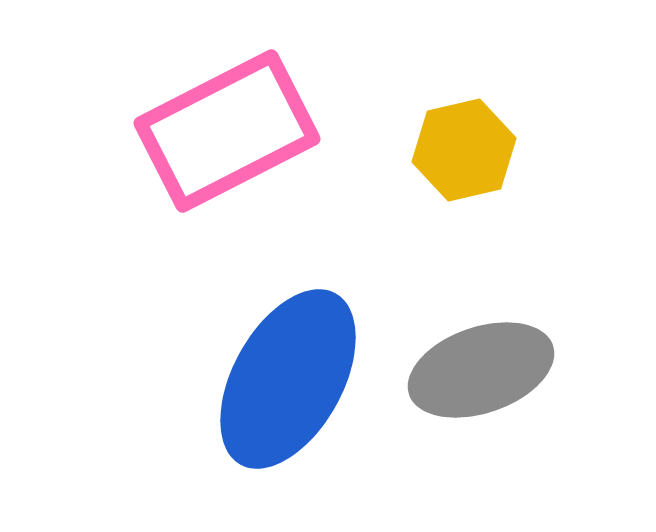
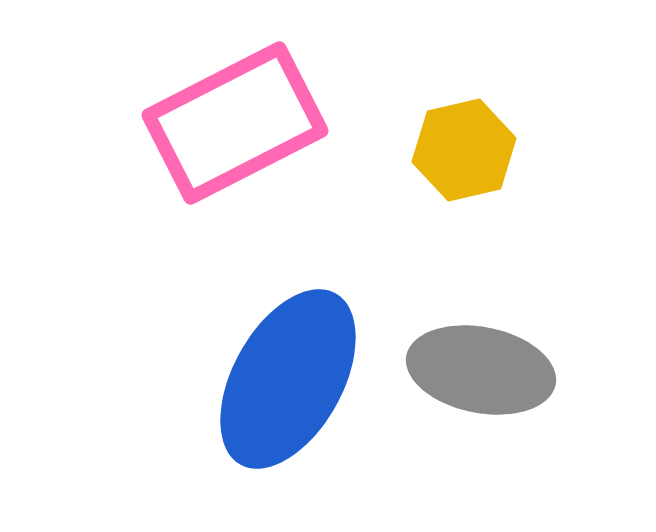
pink rectangle: moved 8 px right, 8 px up
gray ellipse: rotated 30 degrees clockwise
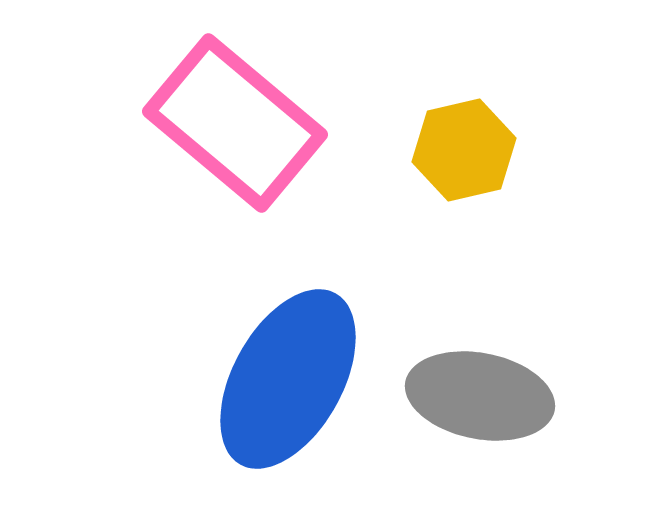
pink rectangle: rotated 67 degrees clockwise
gray ellipse: moved 1 px left, 26 px down
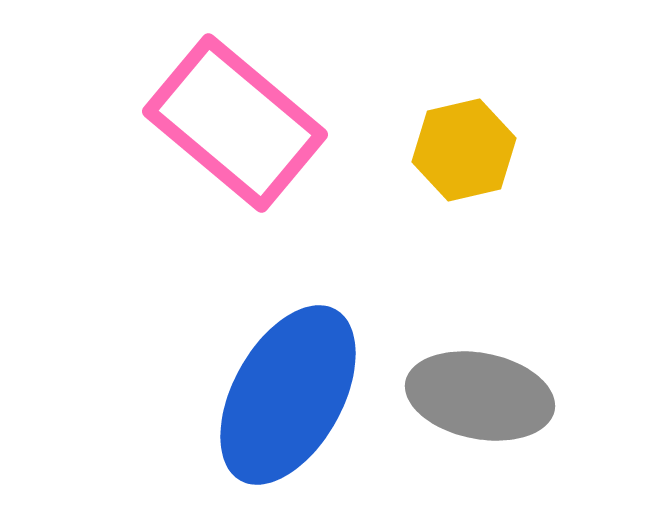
blue ellipse: moved 16 px down
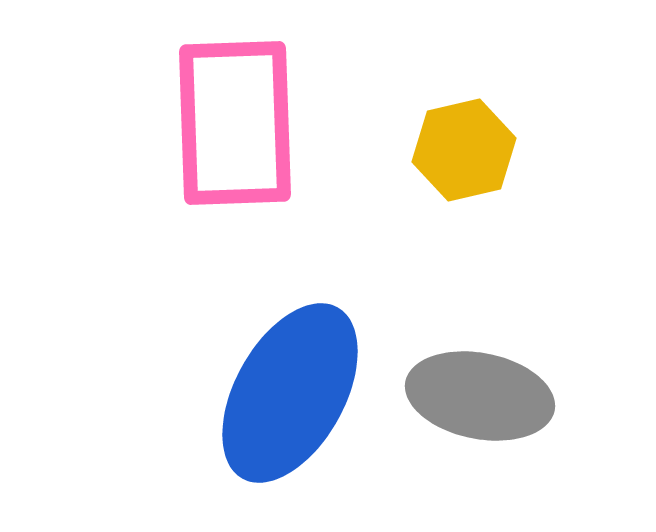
pink rectangle: rotated 48 degrees clockwise
blue ellipse: moved 2 px right, 2 px up
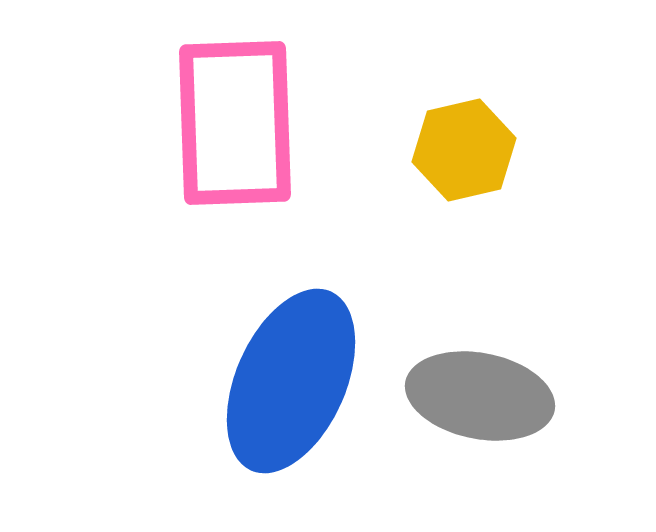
blue ellipse: moved 1 px right, 12 px up; rotated 5 degrees counterclockwise
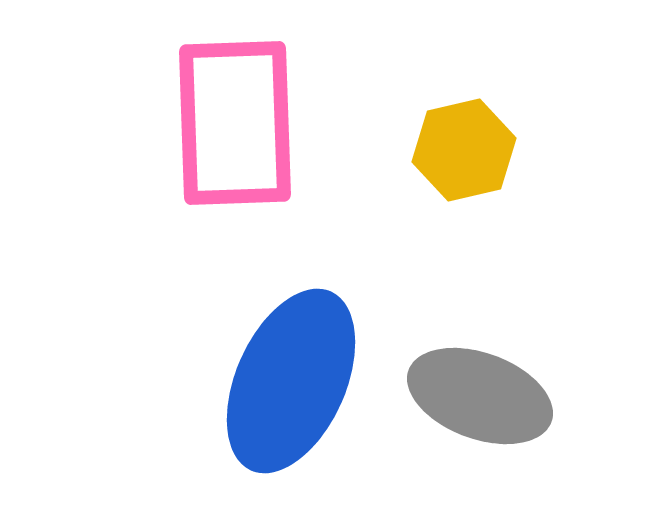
gray ellipse: rotated 9 degrees clockwise
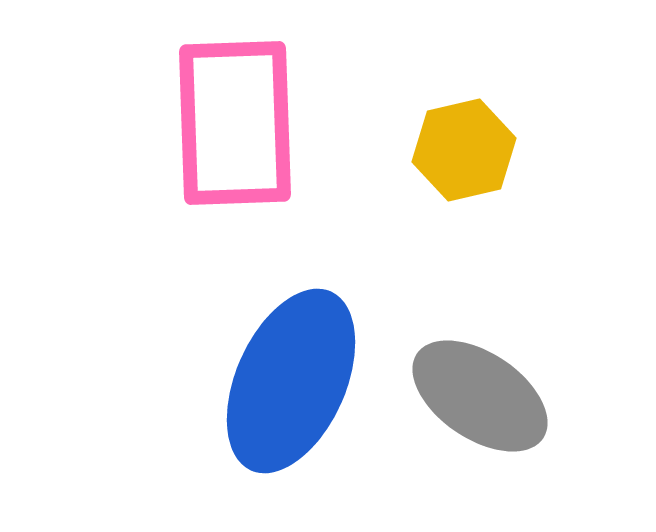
gray ellipse: rotated 14 degrees clockwise
